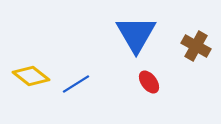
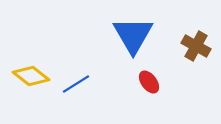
blue triangle: moved 3 px left, 1 px down
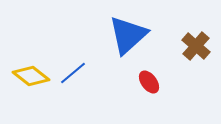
blue triangle: moved 5 px left; rotated 18 degrees clockwise
brown cross: rotated 12 degrees clockwise
blue line: moved 3 px left, 11 px up; rotated 8 degrees counterclockwise
